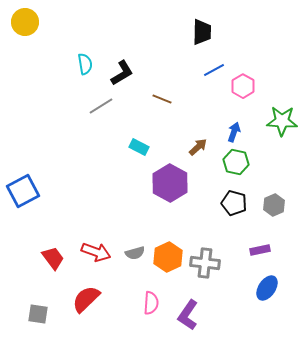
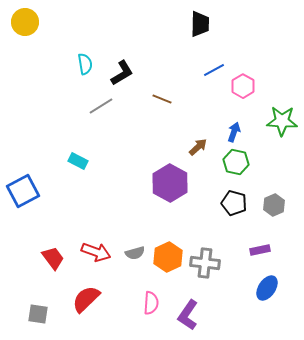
black trapezoid: moved 2 px left, 8 px up
cyan rectangle: moved 61 px left, 14 px down
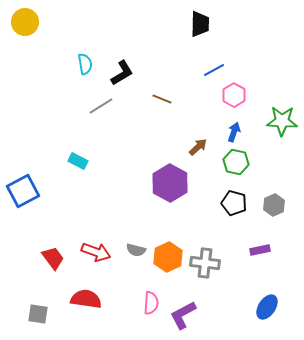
pink hexagon: moved 9 px left, 9 px down
gray semicircle: moved 1 px right, 3 px up; rotated 30 degrees clockwise
blue ellipse: moved 19 px down
red semicircle: rotated 52 degrees clockwise
purple L-shape: moved 5 px left; rotated 28 degrees clockwise
